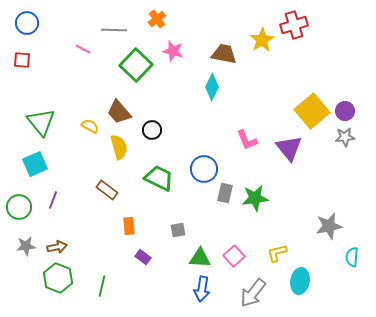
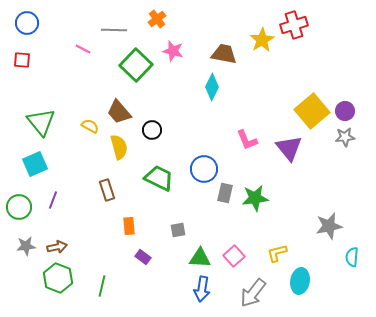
brown rectangle at (107, 190): rotated 35 degrees clockwise
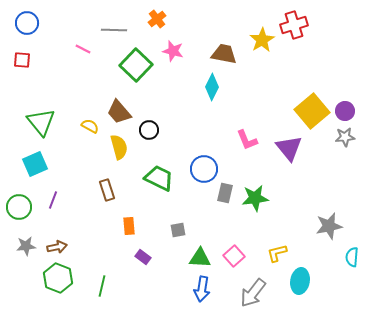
black circle at (152, 130): moved 3 px left
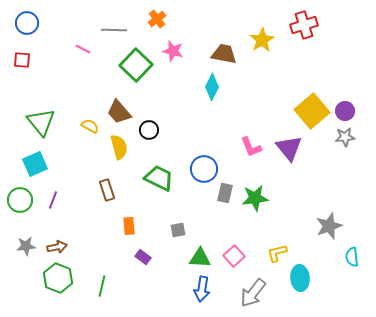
red cross at (294, 25): moved 10 px right
pink L-shape at (247, 140): moved 4 px right, 7 px down
green circle at (19, 207): moved 1 px right, 7 px up
gray star at (329, 226): rotated 8 degrees counterclockwise
cyan semicircle at (352, 257): rotated 12 degrees counterclockwise
cyan ellipse at (300, 281): moved 3 px up; rotated 15 degrees counterclockwise
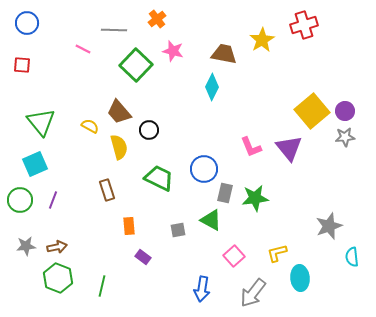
red square at (22, 60): moved 5 px down
green triangle at (200, 258): moved 11 px right, 38 px up; rotated 25 degrees clockwise
